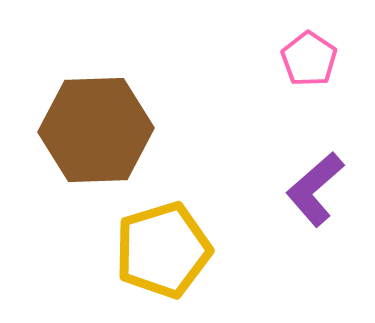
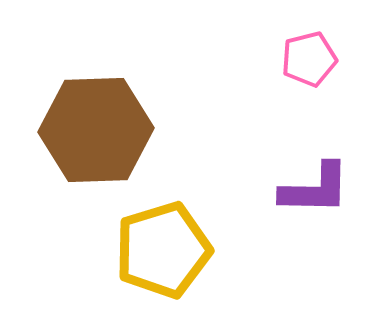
pink pentagon: rotated 24 degrees clockwise
purple L-shape: rotated 138 degrees counterclockwise
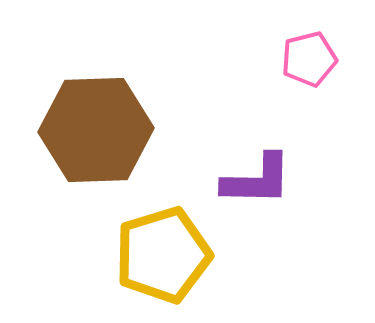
purple L-shape: moved 58 px left, 9 px up
yellow pentagon: moved 5 px down
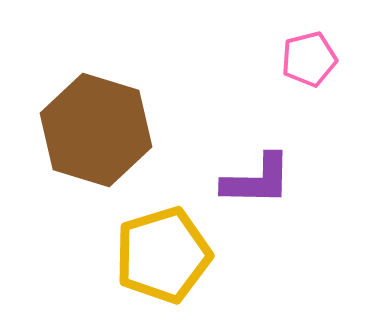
brown hexagon: rotated 19 degrees clockwise
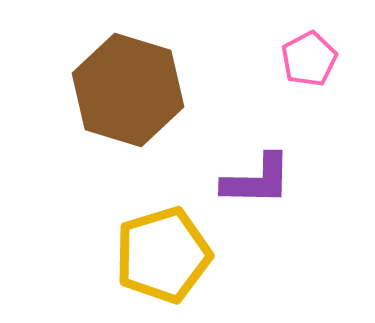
pink pentagon: rotated 14 degrees counterclockwise
brown hexagon: moved 32 px right, 40 px up
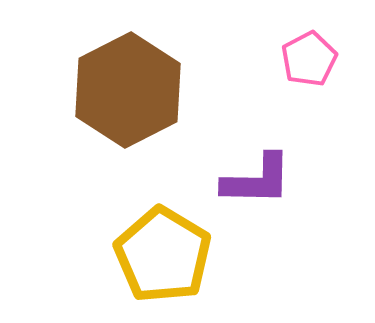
brown hexagon: rotated 16 degrees clockwise
yellow pentagon: rotated 24 degrees counterclockwise
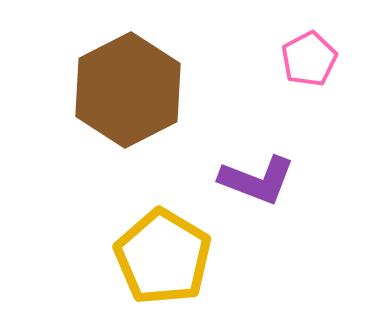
purple L-shape: rotated 20 degrees clockwise
yellow pentagon: moved 2 px down
